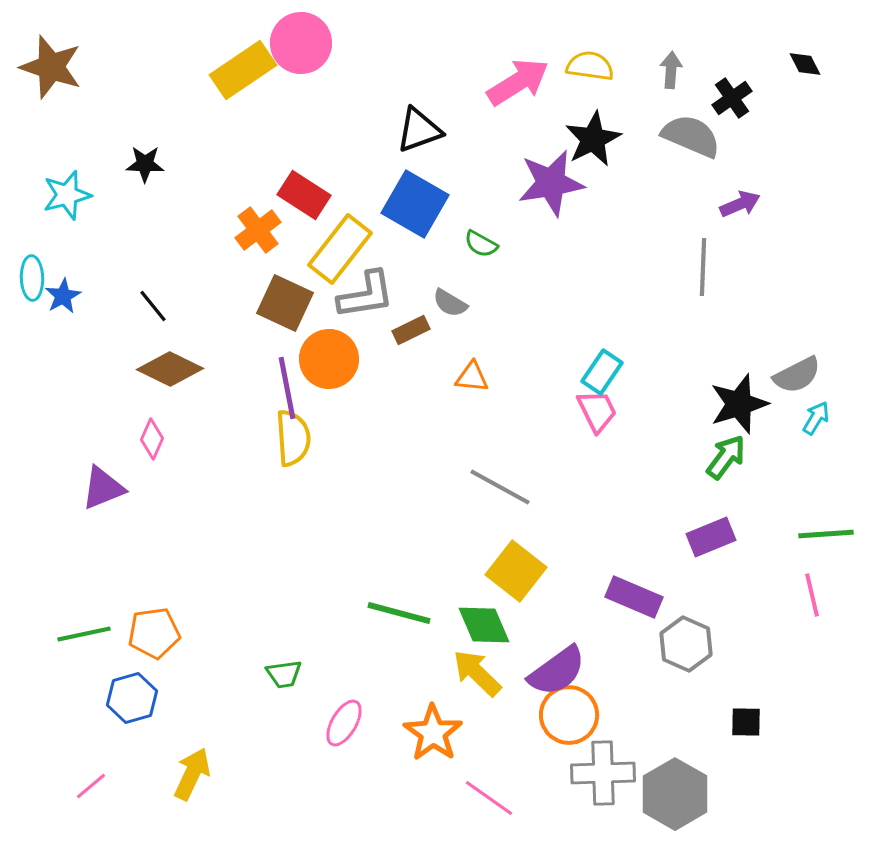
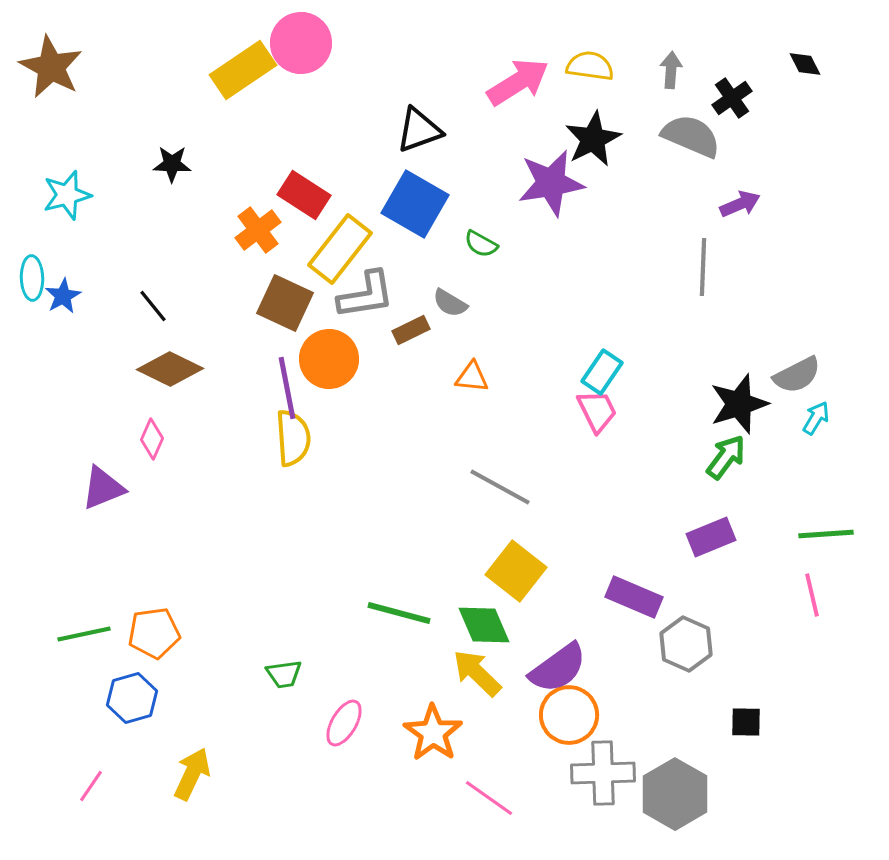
brown star at (51, 67): rotated 10 degrees clockwise
black star at (145, 164): moved 27 px right
purple semicircle at (557, 671): moved 1 px right, 3 px up
pink line at (91, 786): rotated 16 degrees counterclockwise
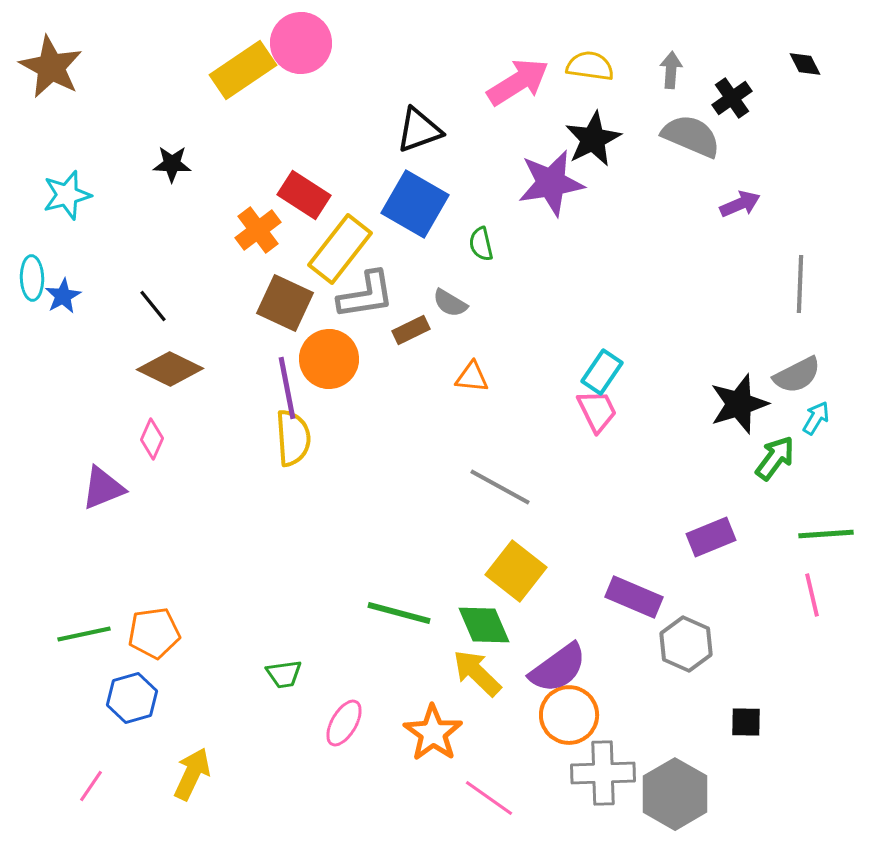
green semicircle at (481, 244): rotated 48 degrees clockwise
gray line at (703, 267): moved 97 px right, 17 px down
green arrow at (726, 457): moved 49 px right, 1 px down
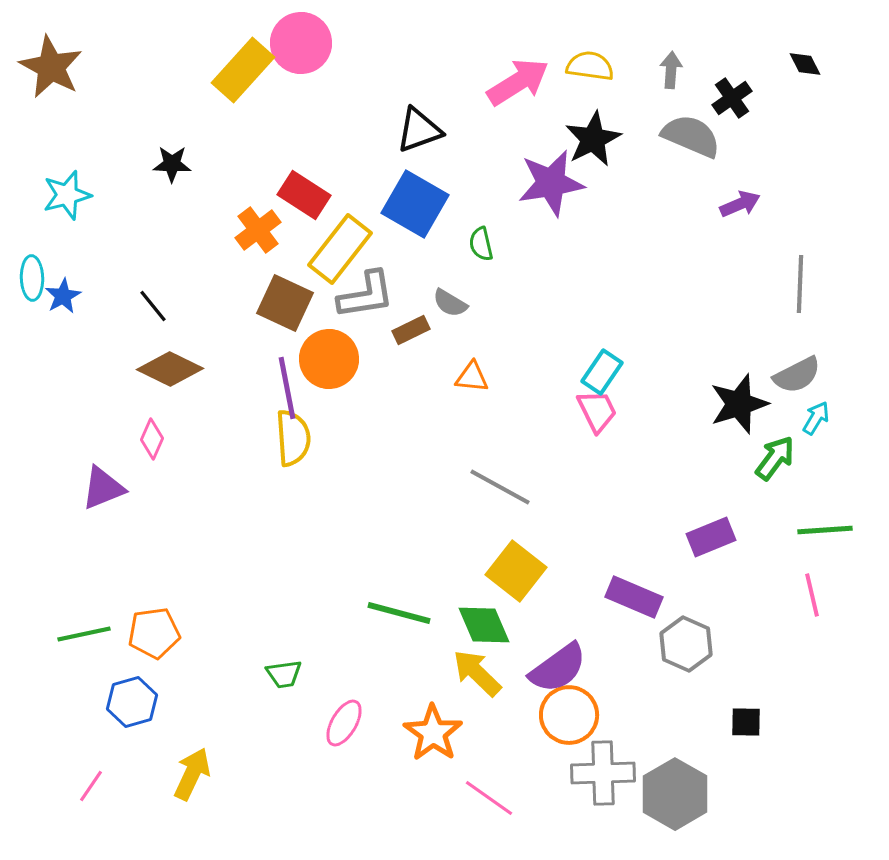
yellow rectangle at (243, 70): rotated 14 degrees counterclockwise
green line at (826, 534): moved 1 px left, 4 px up
blue hexagon at (132, 698): moved 4 px down
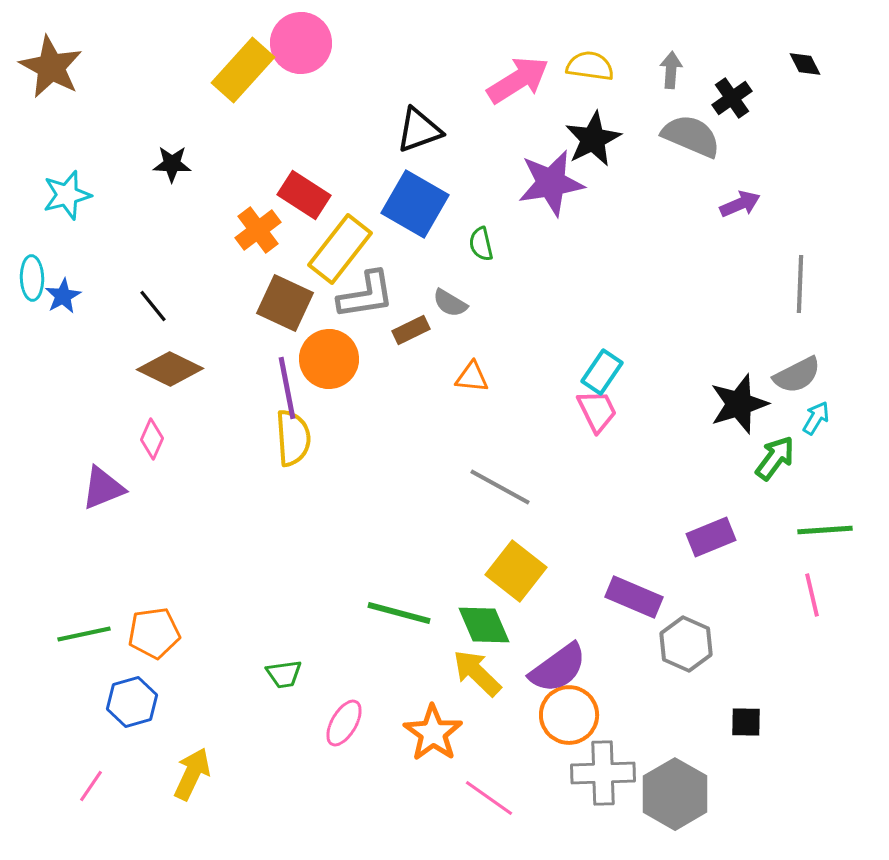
pink arrow at (518, 82): moved 2 px up
